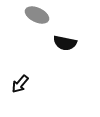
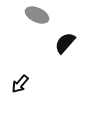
black semicircle: rotated 120 degrees clockwise
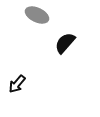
black arrow: moved 3 px left
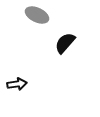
black arrow: rotated 138 degrees counterclockwise
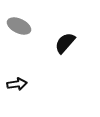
gray ellipse: moved 18 px left, 11 px down
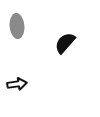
gray ellipse: moved 2 px left; rotated 60 degrees clockwise
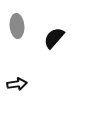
black semicircle: moved 11 px left, 5 px up
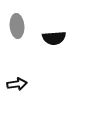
black semicircle: rotated 135 degrees counterclockwise
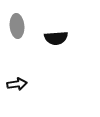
black semicircle: moved 2 px right
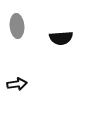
black semicircle: moved 5 px right
